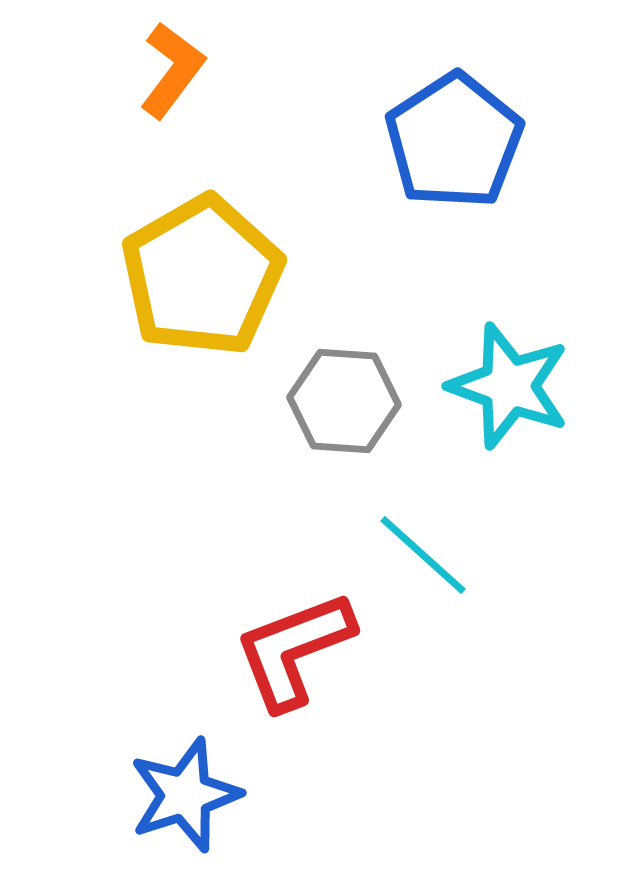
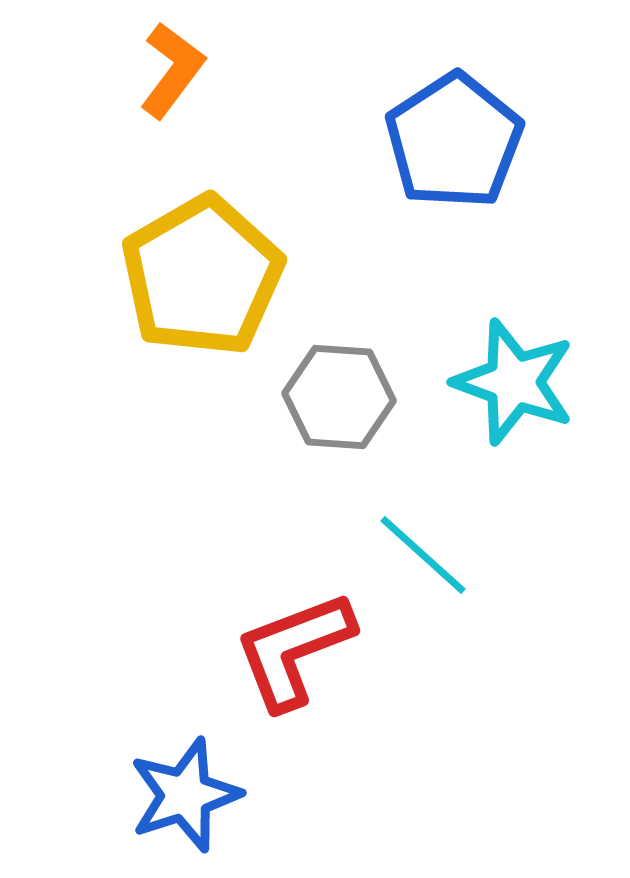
cyan star: moved 5 px right, 4 px up
gray hexagon: moved 5 px left, 4 px up
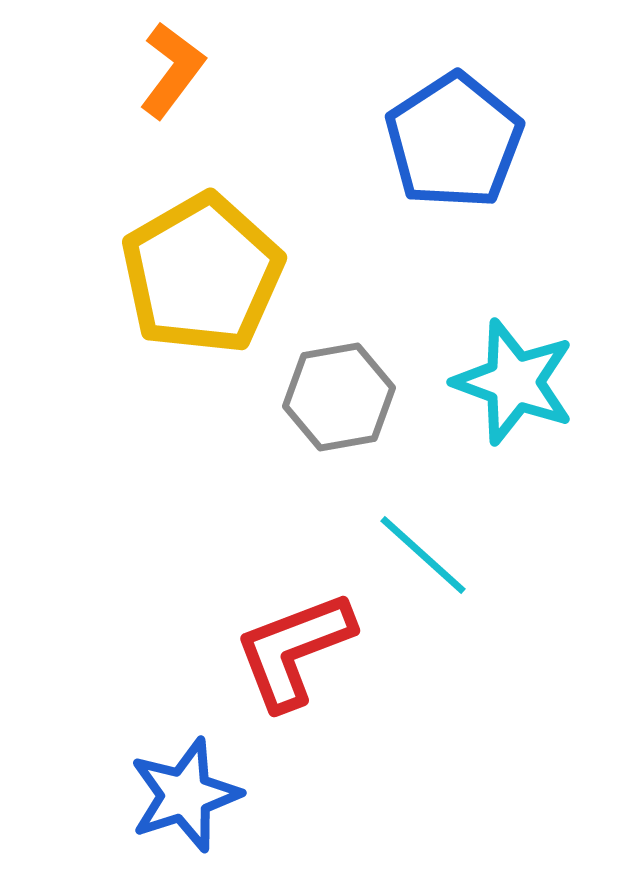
yellow pentagon: moved 2 px up
gray hexagon: rotated 14 degrees counterclockwise
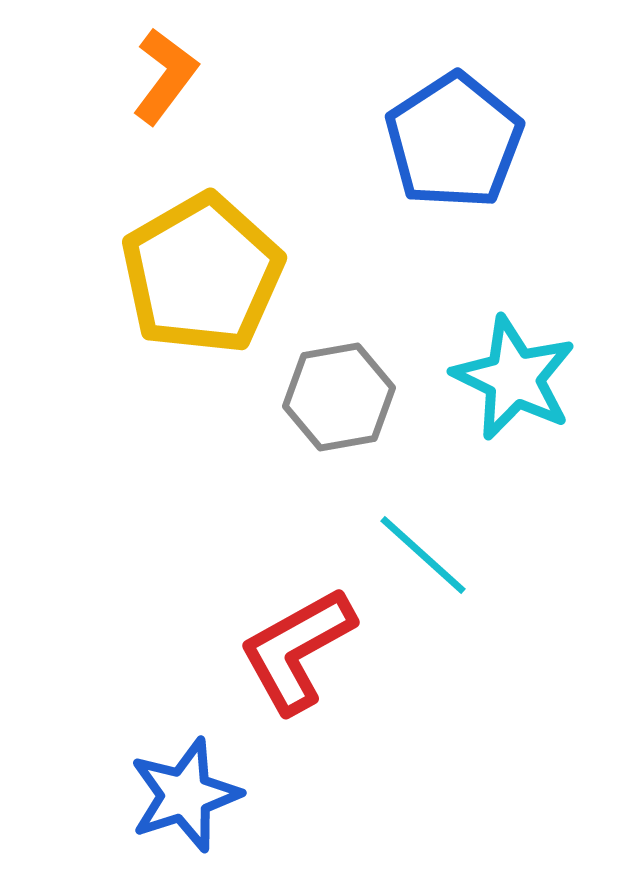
orange L-shape: moved 7 px left, 6 px down
cyan star: moved 4 px up; rotated 6 degrees clockwise
red L-shape: moved 3 px right; rotated 8 degrees counterclockwise
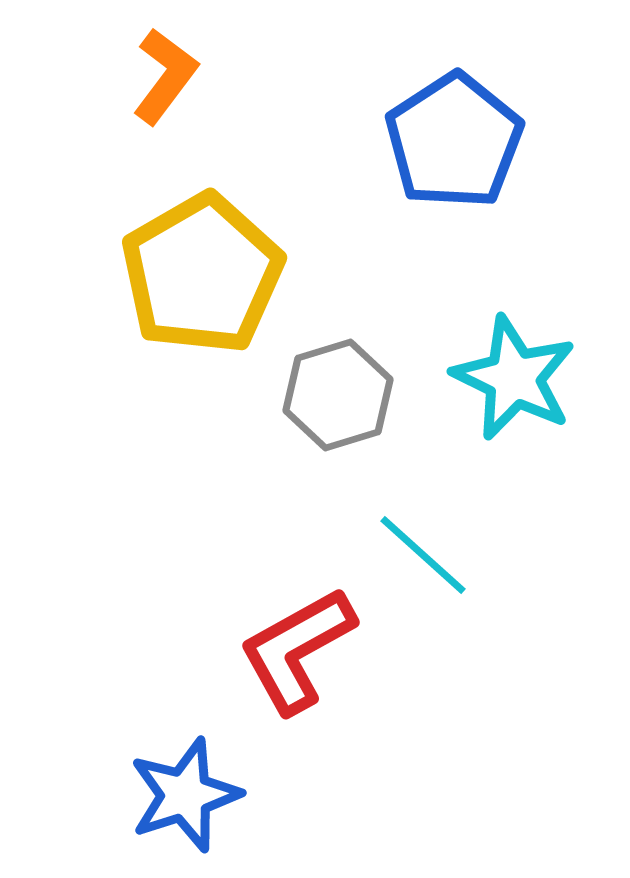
gray hexagon: moved 1 px left, 2 px up; rotated 7 degrees counterclockwise
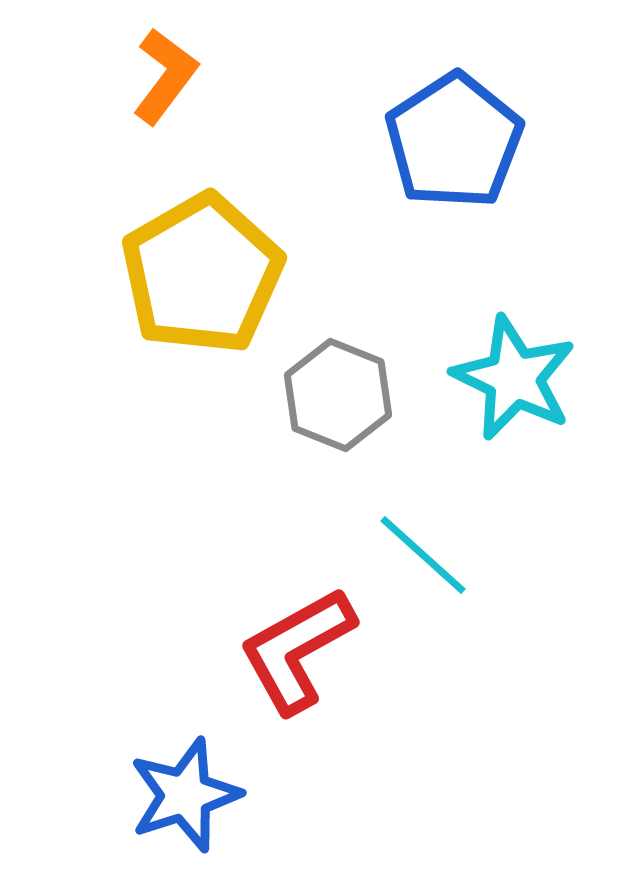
gray hexagon: rotated 21 degrees counterclockwise
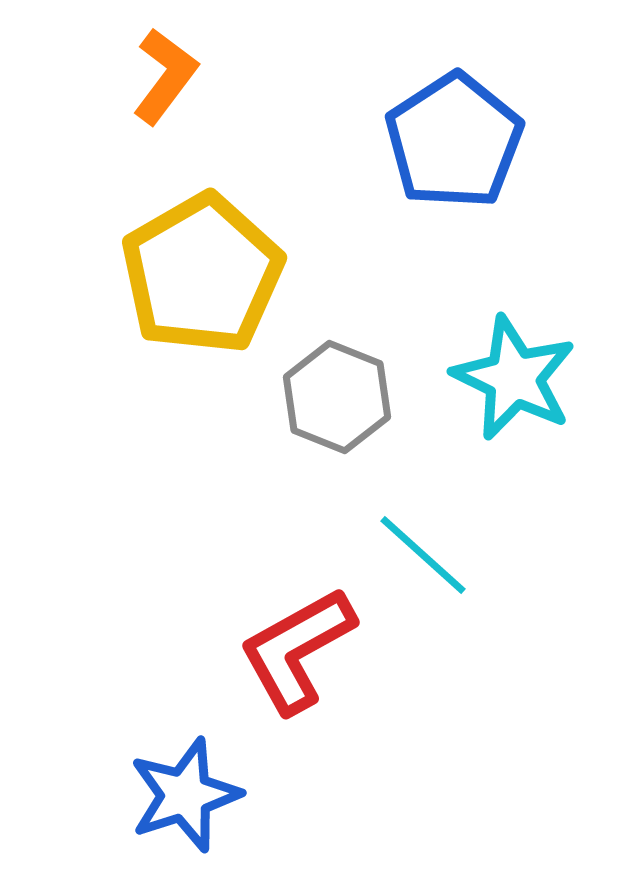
gray hexagon: moved 1 px left, 2 px down
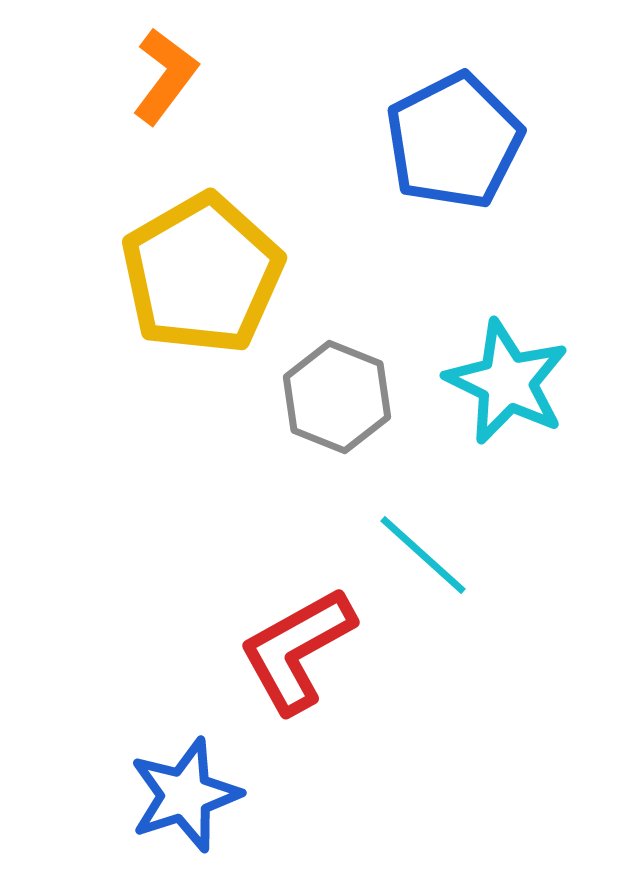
blue pentagon: rotated 6 degrees clockwise
cyan star: moved 7 px left, 4 px down
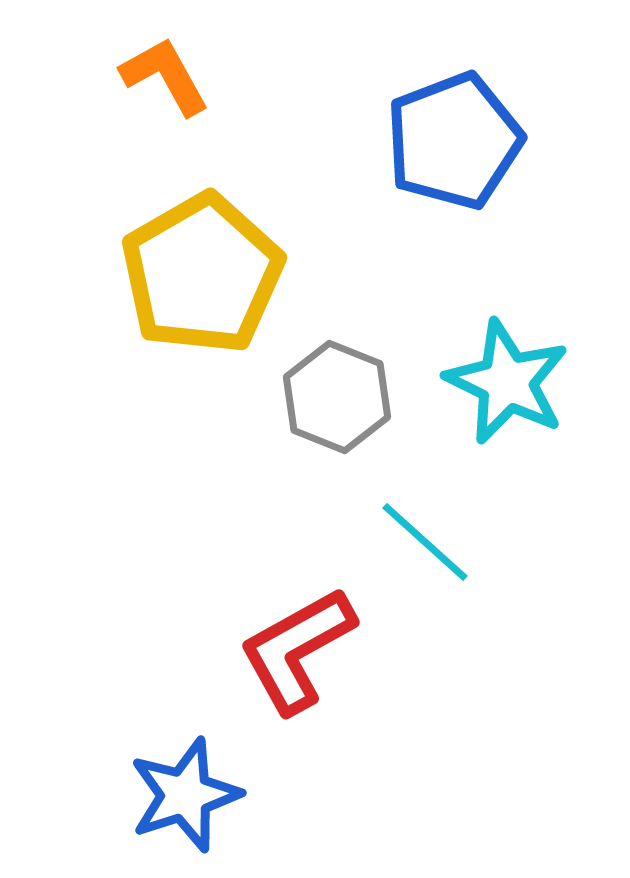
orange L-shape: rotated 66 degrees counterclockwise
blue pentagon: rotated 6 degrees clockwise
cyan line: moved 2 px right, 13 px up
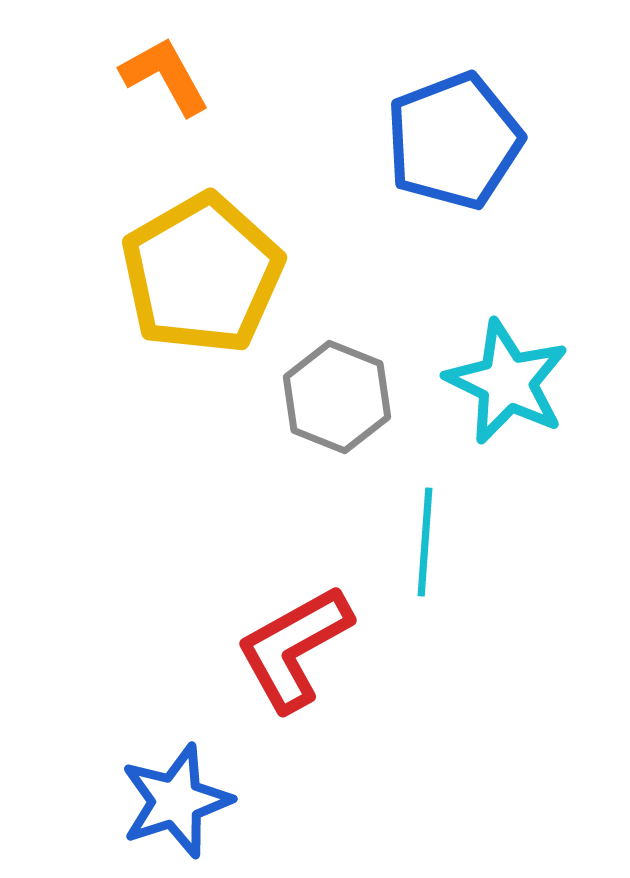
cyan line: rotated 52 degrees clockwise
red L-shape: moved 3 px left, 2 px up
blue star: moved 9 px left, 6 px down
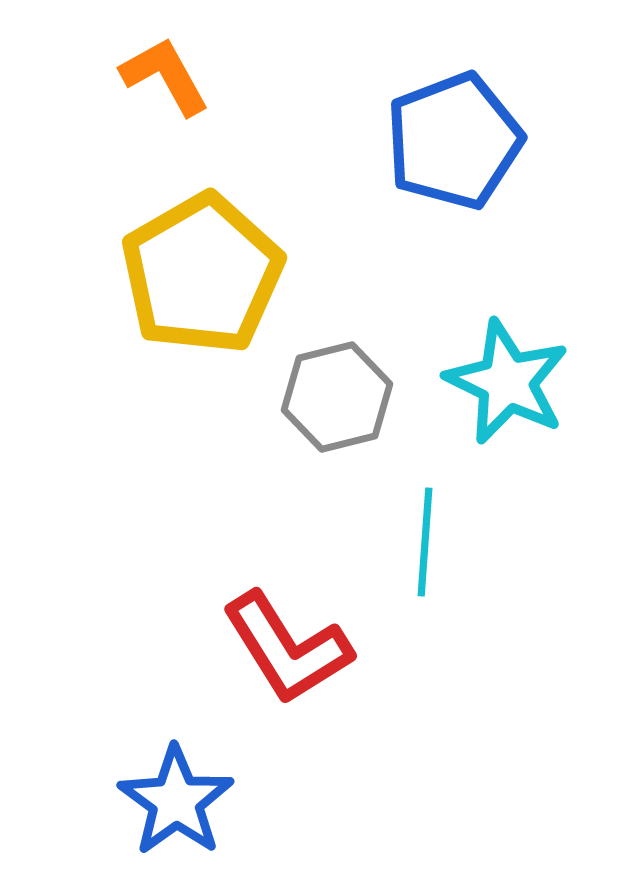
gray hexagon: rotated 24 degrees clockwise
red L-shape: moved 7 px left; rotated 93 degrees counterclockwise
blue star: rotated 18 degrees counterclockwise
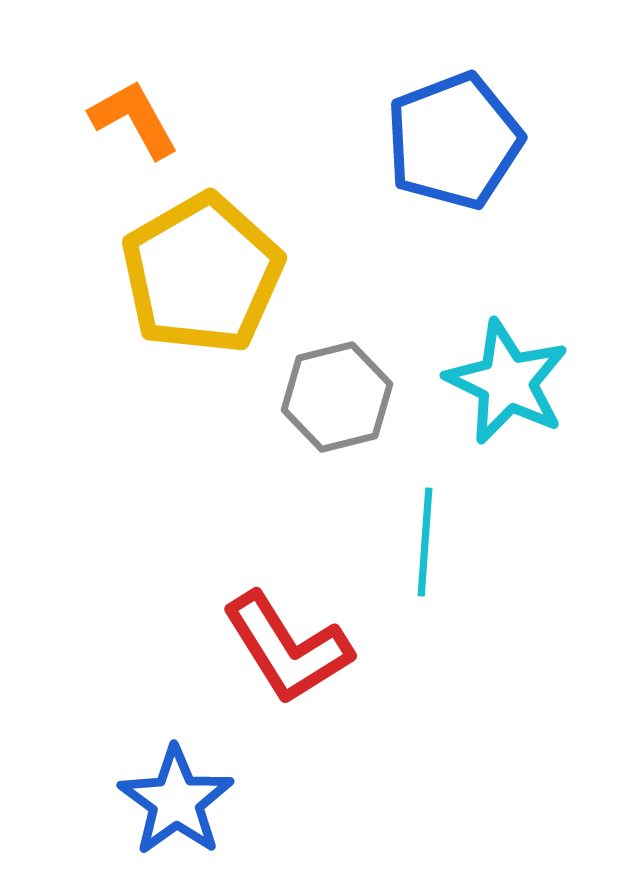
orange L-shape: moved 31 px left, 43 px down
